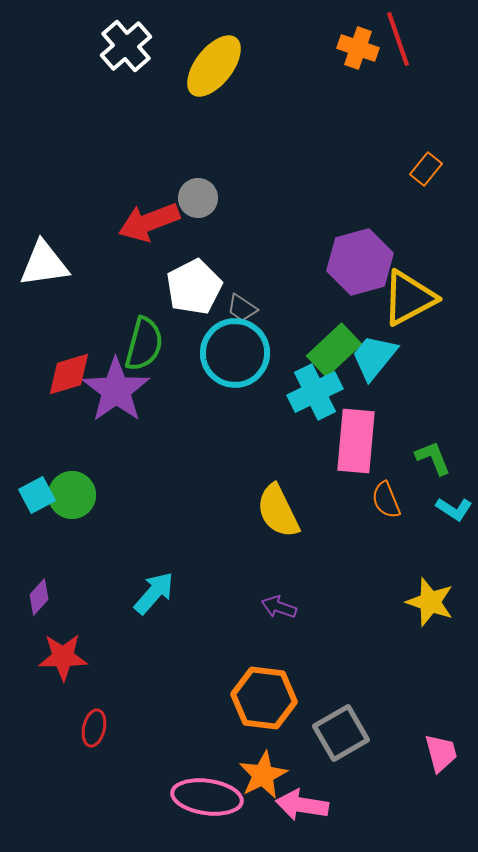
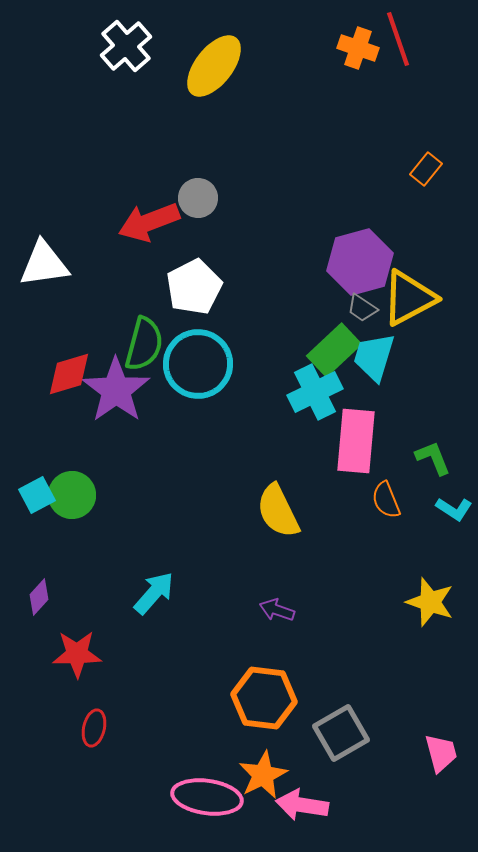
gray trapezoid: moved 120 px right
cyan circle: moved 37 px left, 11 px down
cyan trapezoid: rotated 22 degrees counterclockwise
purple arrow: moved 2 px left, 3 px down
red star: moved 14 px right, 3 px up
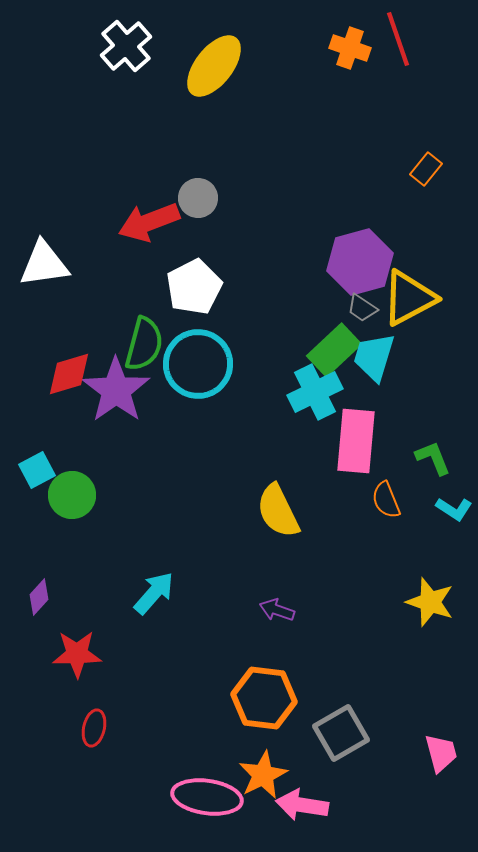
orange cross: moved 8 px left
cyan square: moved 25 px up
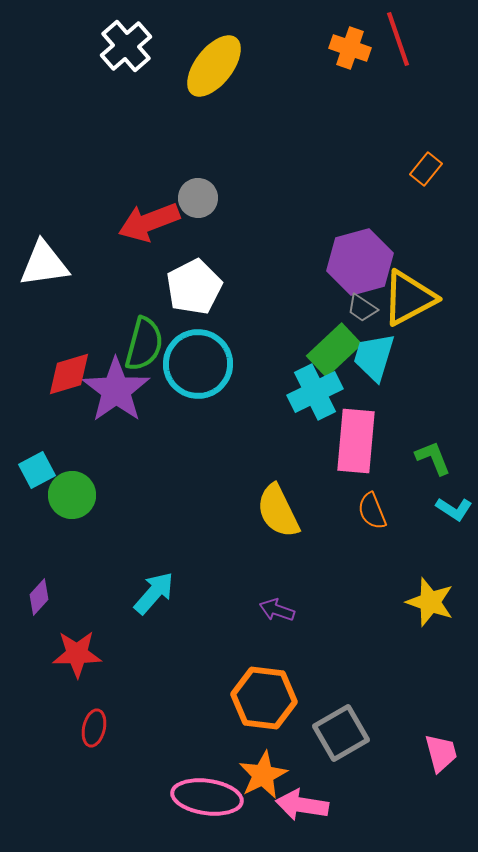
orange semicircle: moved 14 px left, 11 px down
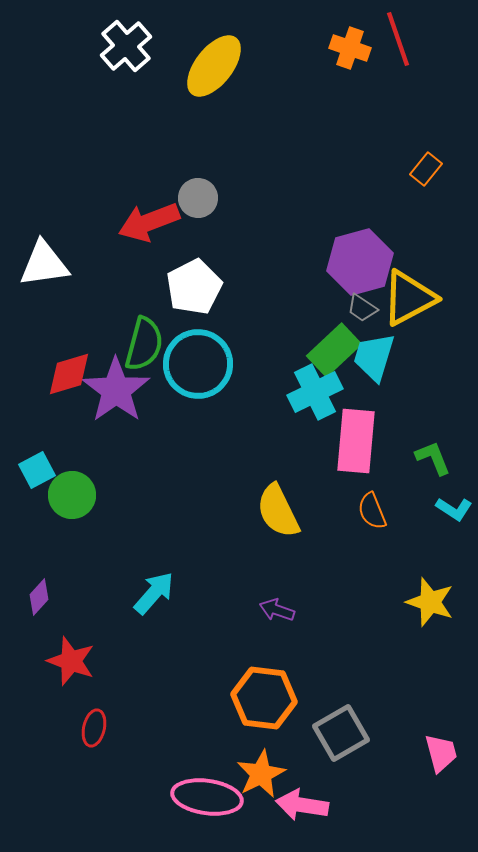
red star: moved 6 px left, 7 px down; rotated 21 degrees clockwise
orange star: moved 2 px left, 1 px up
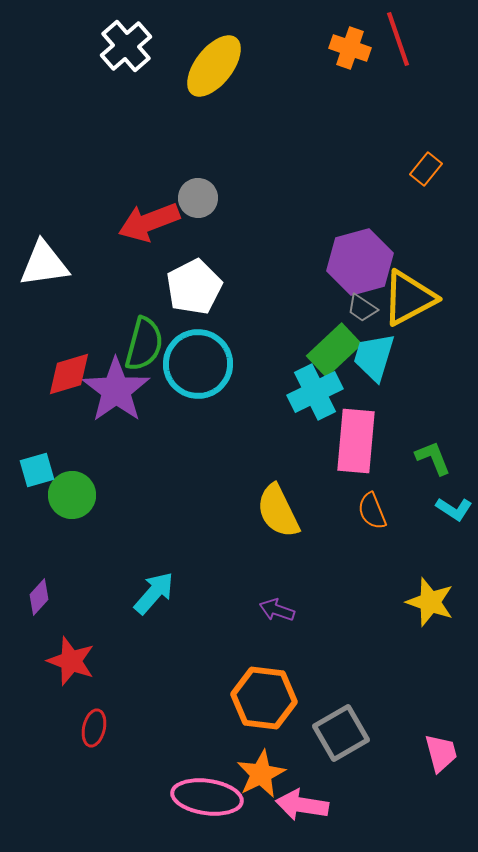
cyan square: rotated 12 degrees clockwise
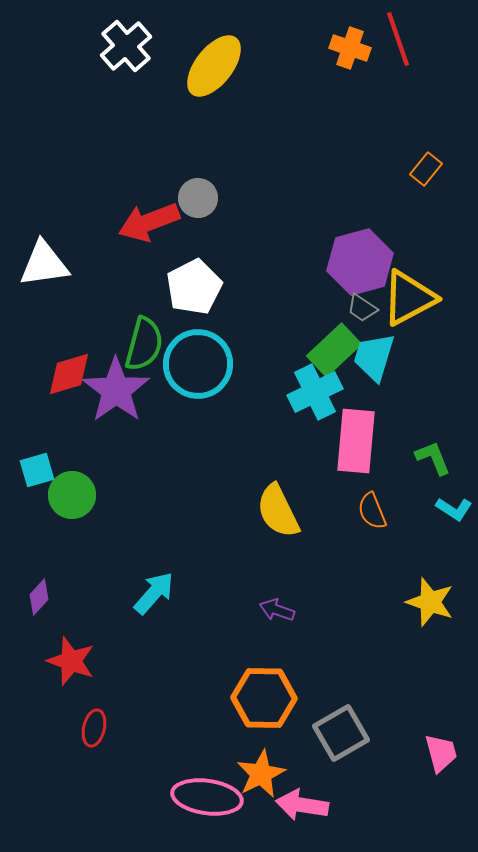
orange hexagon: rotated 6 degrees counterclockwise
